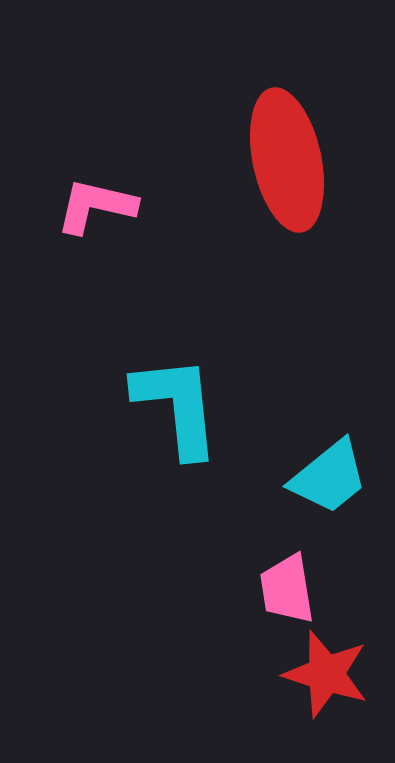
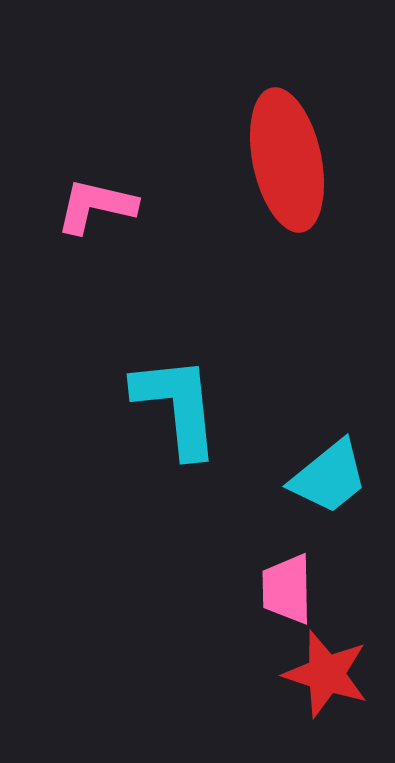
pink trapezoid: rotated 8 degrees clockwise
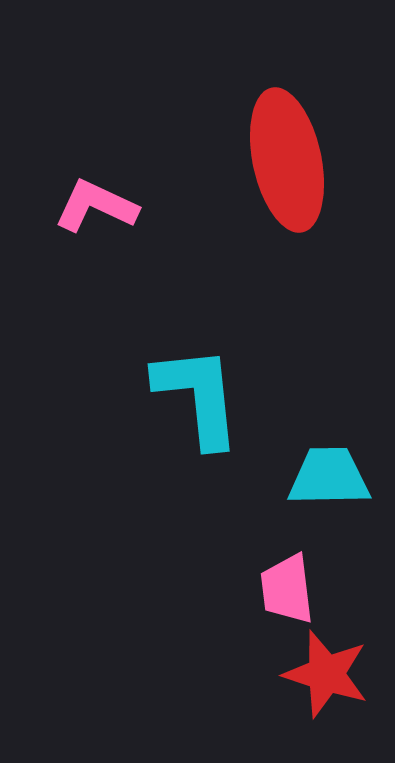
pink L-shape: rotated 12 degrees clockwise
cyan L-shape: moved 21 px right, 10 px up
cyan trapezoid: rotated 142 degrees counterclockwise
pink trapezoid: rotated 6 degrees counterclockwise
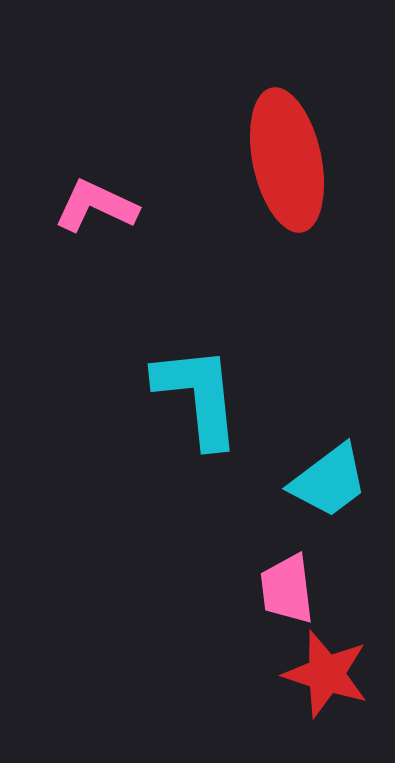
cyan trapezoid: moved 4 px down; rotated 144 degrees clockwise
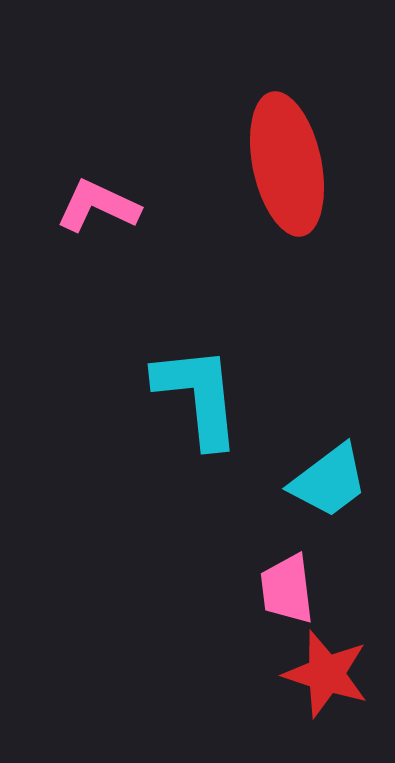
red ellipse: moved 4 px down
pink L-shape: moved 2 px right
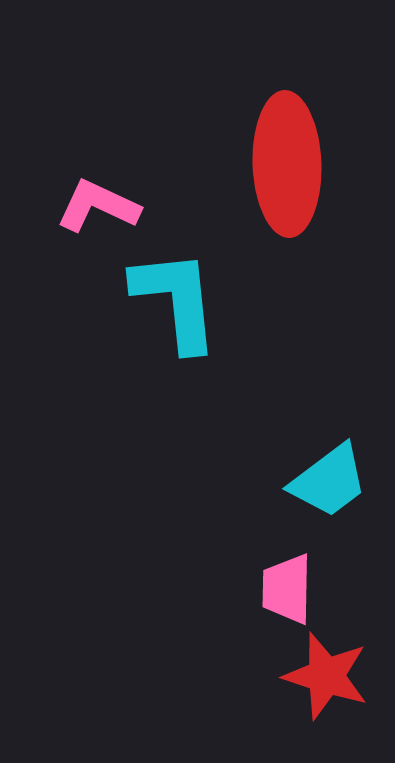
red ellipse: rotated 10 degrees clockwise
cyan L-shape: moved 22 px left, 96 px up
pink trapezoid: rotated 8 degrees clockwise
red star: moved 2 px down
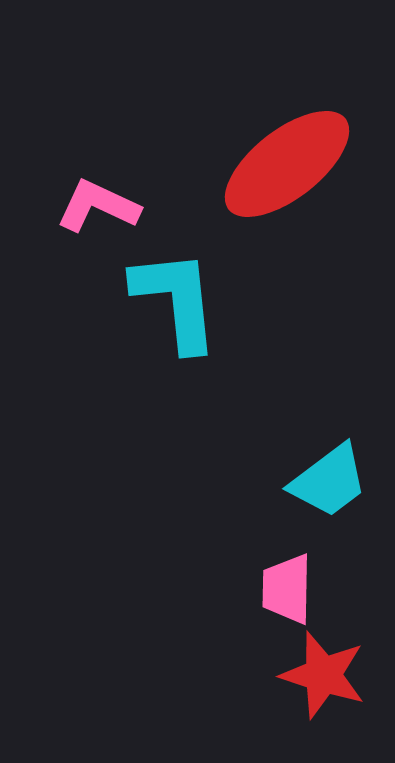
red ellipse: rotated 54 degrees clockwise
red star: moved 3 px left, 1 px up
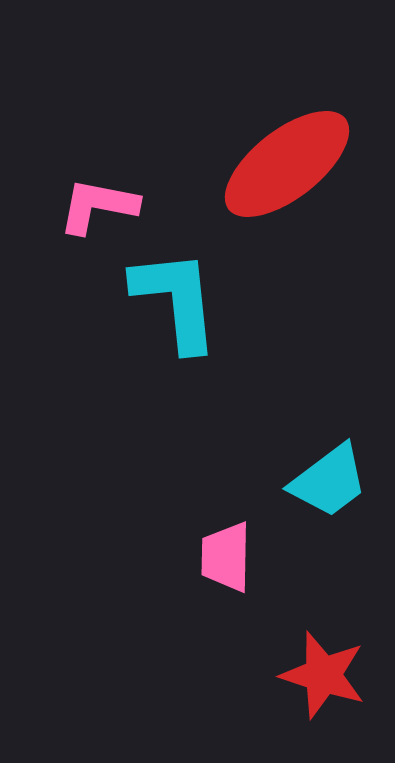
pink L-shape: rotated 14 degrees counterclockwise
pink trapezoid: moved 61 px left, 32 px up
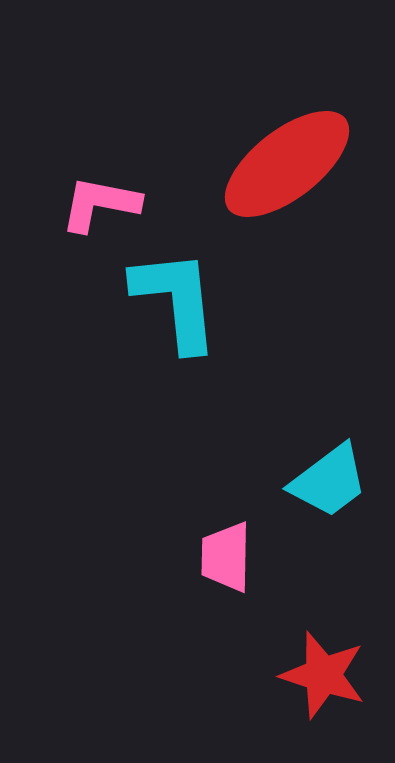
pink L-shape: moved 2 px right, 2 px up
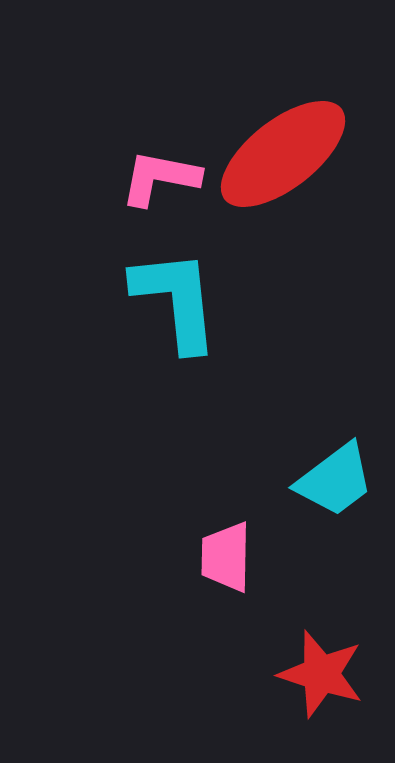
red ellipse: moved 4 px left, 10 px up
pink L-shape: moved 60 px right, 26 px up
cyan trapezoid: moved 6 px right, 1 px up
red star: moved 2 px left, 1 px up
